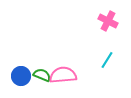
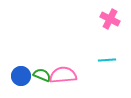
pink cross: moved 2 px right, 2 px up
cyan line: rotated 54 degrees clockwise
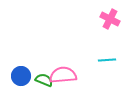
green semicircle: moved 2 px right, 5 px down
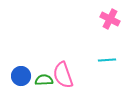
pink semicircle: rotated 104 degrees counterclockwise
green semicircle: rotated 24 degrees counterclockwise
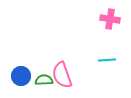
pink cross: rotated 18 degrees counterclockwise
pink semicircle: moved 1 px left
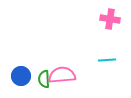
pink semicircle: rotated 104 degrees clockwise
green semicircle: moved 1 px up; rotated 90 degrees counterclockwise
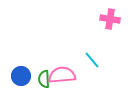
cyan line: moved 15 px left; rotated 54 degrees clockwise
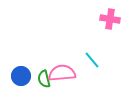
pink semicircle: moved 2 px up
green semicircle: rotated 12 degrees counterclockwise
